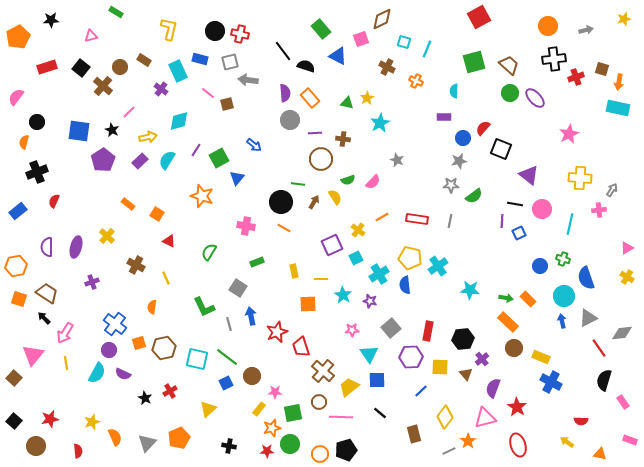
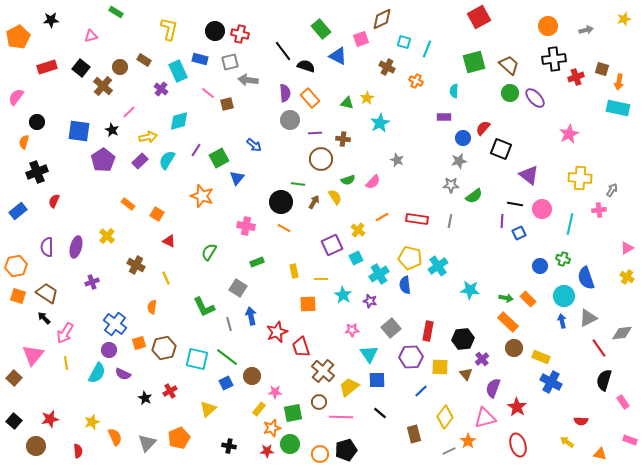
orange square at (19, 299): moved 1 px left, 3 px up
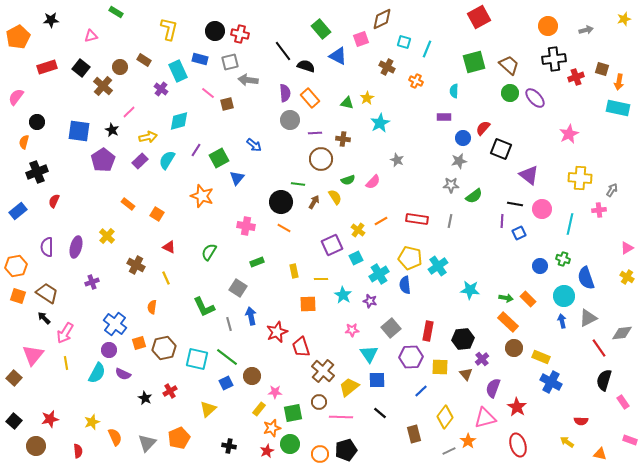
orange line at (382, 217): moved 1 px left, 4 px down
red triangle at (169, 241): moved 6 px down
red star at (267, 451): rotated 24 degrees counterclockwise
